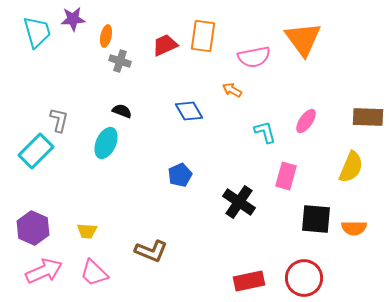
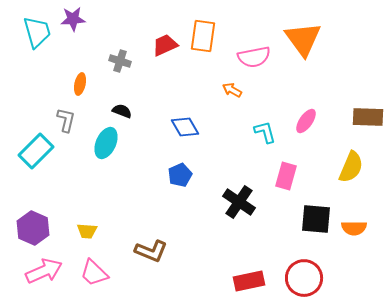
orange ellipse: moved 26 px left, 48 px down
blue diamond: moved 4 px left, 16 px down
gray L-shape: moved 7 px right
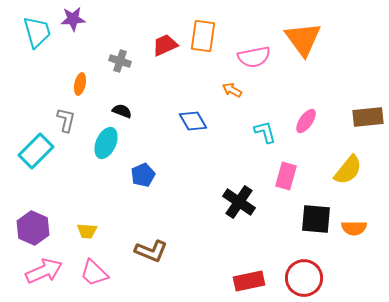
brown rectangle: rotated 8 degrees counterclockwise
blue diamond: moved 8 px right, 6 px up
yellow semicircle: moved 3 px left, 3 px down; rotated 16 degrees clockwise
blue pentagon: moved 37 px left
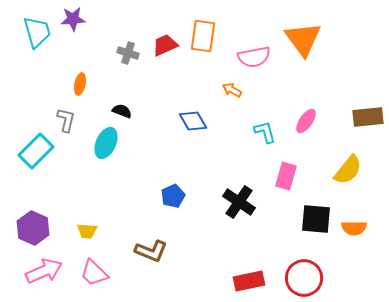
gray cross: moved 8 px right, 8 px up
blue pentagon: moved 30 px right, 21 px down
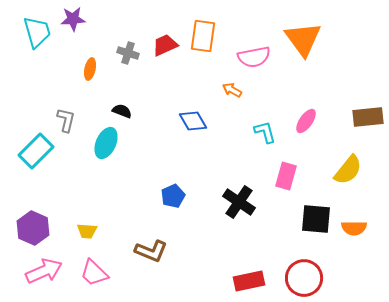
orange ellipse: moved 10 px right, 15 px up
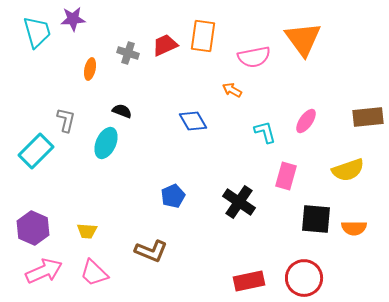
yellow semicircle: rotated 32 degrees clockwise
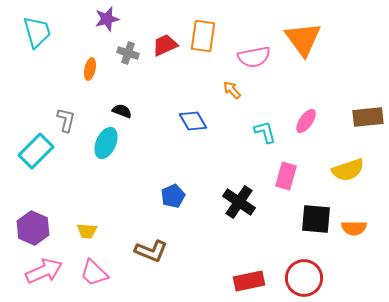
purple star: moved 34 px right; rotated 10 degrees counterclockwise
orange arrow: rotated 18 degrees clockwise
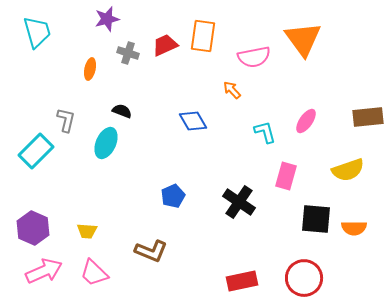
red rectangle: moved 7 px left
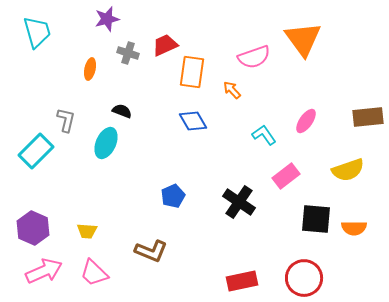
orange rectangle: moved 11 px left, 36 px down
pink semicircle: rotated 8 degrees counterclockwise
cyan L-shape: moved 1 px left, 3 px down; rotated 20 degrees counterclockwise
pink rectangle: rotated 36 degrees clockwise
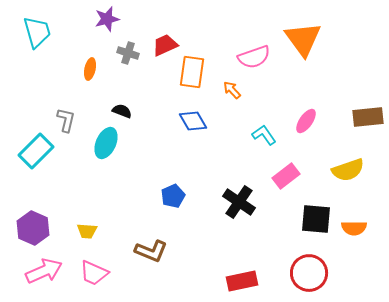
pink trapezoid: rotated 20 degrees counterclockwise
red circle: moved 5 px right, 5 px up
